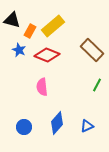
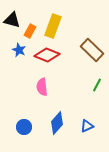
yellow rectangle: rotated 30 degrees counterclockwise
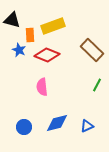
yellow rectangle: rotated 50 degrees clockwise
orange rectangle: moved 4 px down; rotated 32 degrees counterclockwise
blue diamond: rotated 35 degrees clockwise
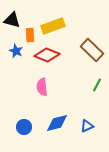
blue star: moved 3 px left, 1 px down
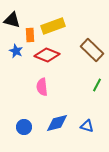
blue triangle: rotated 40 degrees clockwise
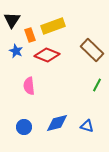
black triangle: rotated 48 degrees clockwise
orange rectangle: rotated 16 degrees counterclockwise
pink semicircle: moved 13 px left, 1 px up
